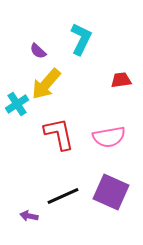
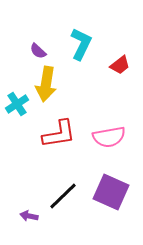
cyan L-shape: moved 5 px down
red trapezoid: moved 1 px left, 15 px up; rotated 150 degrees clockwise
yellow arrow: rotated 32 degrees counterclockwise
red L-shape: rotated 93 degrees clockwise
black line: rotated 20 degrees counterclockwise
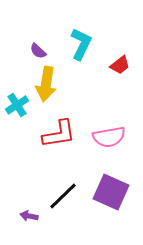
cyan cross: moved 1 px down
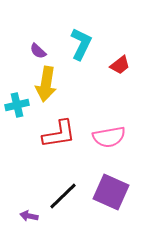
cyan cross: rotated 20 degrees clockwise
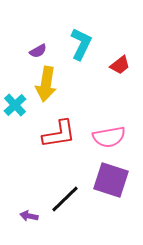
purple semicircle: rotated 72 degrees counterclockwise
cyan cross: moved 2 px left; rotated 30 degrees counterclockwise
purple square: moved 12 px up; rotated 6 degrees counterclockwise
black line: moved 2 px right, 3 px down
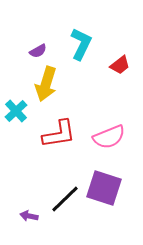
yellow arrow: rotated 8 degrees clockwise
cyan cross: moved 1 px right, 6 px down
pink semicircle: rotated 12 degrees counterclockwise
purple square: moved 7 px left, 8 px down
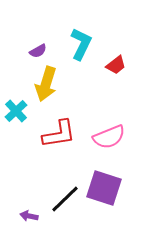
red trapezoid: moved 4 px left
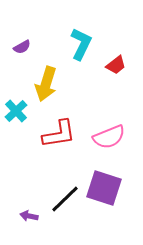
purple semicircle: moved 16 px left, 4 px up
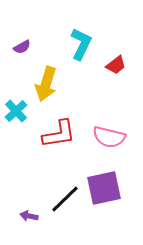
pink semicircle: rotated 36 degrees clockwise
purple square: rotated 30 degrees counterclockwise
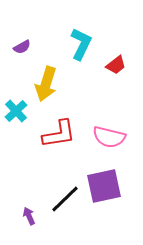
purple square: moved 2 px up
purple arrow: rotated 54 degrees clockwise
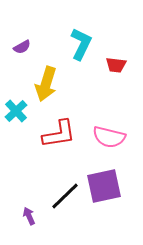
red trapezoid: rotated 45 degrees clockwise
black line: moved 3 px up
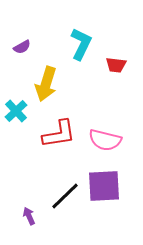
pink semicircle: moved 4 px left, 3 px down
purple square: rotated 9 degrees clockwise
